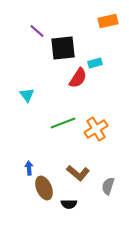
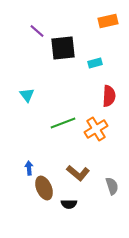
red semicircle: moved 31 px right, 18 px down; rotated 30 degrees counterclockwise
gray semicircle: moved 4 px right; rotated 144 degrees clockwise
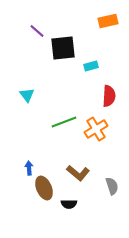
cyan rectangle: moved 4 px left, 3 px down
green line: moved 1 px right, 1 px up
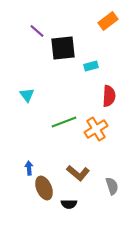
orange rectangle: rotated 24 degrees counterclockwise
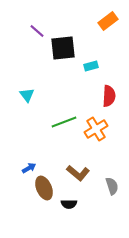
blue arrow: rotated 64 degrees clockwise
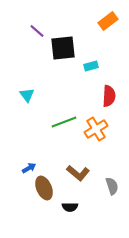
black semicircle: moved 1 px right, 3 px down
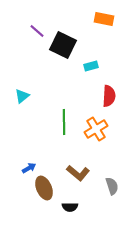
orange rectangle: moved 4 px left, 2 px up; rotated 48 degrees clockwise
black square: moved 3 px up; rotated 32 degrees clockwise
cyan triangle: moved 5 px left, 1 px down; rotated 28 degrees clockwise
green line: rotated 70 degrees counterclockwise
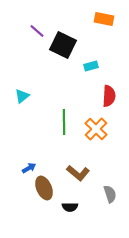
orange cross: rotated 15 degrees counterclockwise
gray semicircle: moved 2 px left, 8 px down
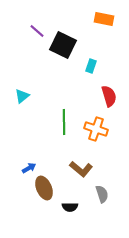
cyan rectangle: rotated 56 degrees counterclockwise
red semicircle: rotated 20 degrees counterclockwise
orange cross: rotated 25 degrees counterclockwise
brown L-shape: moved 3 px right, 4 px up
gray semicircle: moved 8 px left
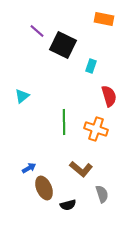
black semicircle: moved 2 px left, 2 px up; rotated 14 degrees counterclockwise
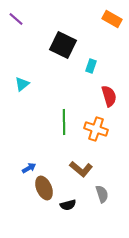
orange rectangle: moved 8 px right; rotated 18 degrees clockwise
purple line: moved 21 px left, 12 px up
cyan triangle: moved 12 px up
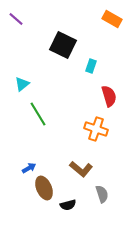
green line: moved 26 px left, 8 px up; rotated 30 degrees counterclockwise
